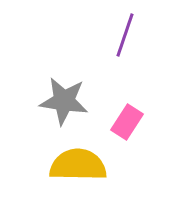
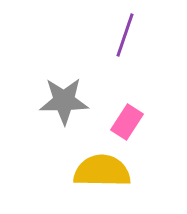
gray star: rotated 9 degrees counterclockwise
yellow semicircle: moved 24 px right, 6 px down
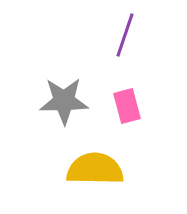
pink rectangle: moved 16 px up; rotated 48 degrees counterclockwise
yellow semicircle: moved 7 px left, 2 px up
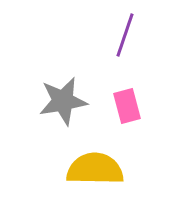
gray star: moved 1 px left; rotated 9 degrees counterclockwise
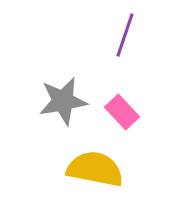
pink rectangle: moved 5 px left, 6 px down; rotated 28 degrees counterclockwise
yellow semicircle: rotated 10 degrees clockwise
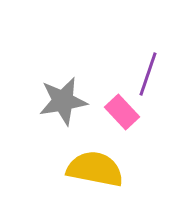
purple line: moved 23 px right, 39 px down
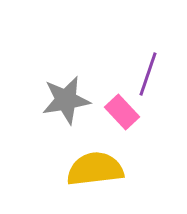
gray star: moved 3 px right, 1 px up
yellow semicircle: rotated 18 degrees counterclockwise
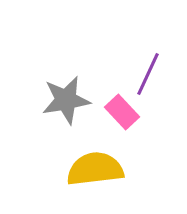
purple line: rotated 6 degrees clockwise
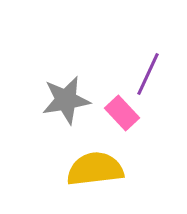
pink rectangle: moved 1 px down
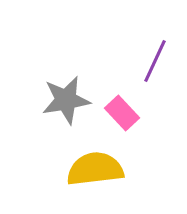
purple line: moved 7 px right, 13 px up
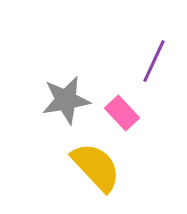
purple line: moved 1 px left
yellow semicircle: moved 1 px right, 2 px up; rotated 54 degrees clockwise
